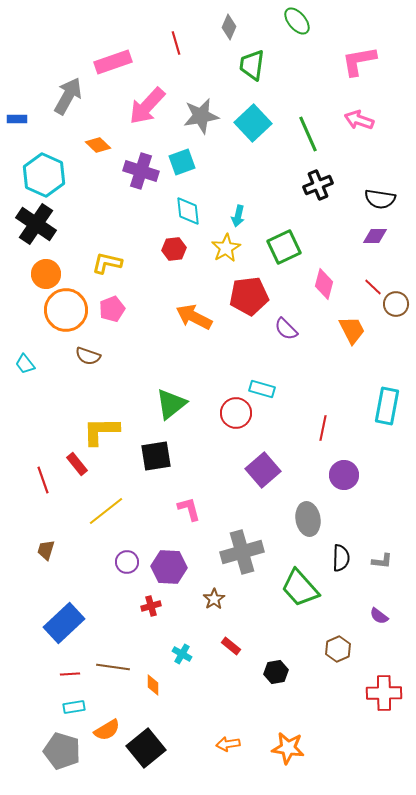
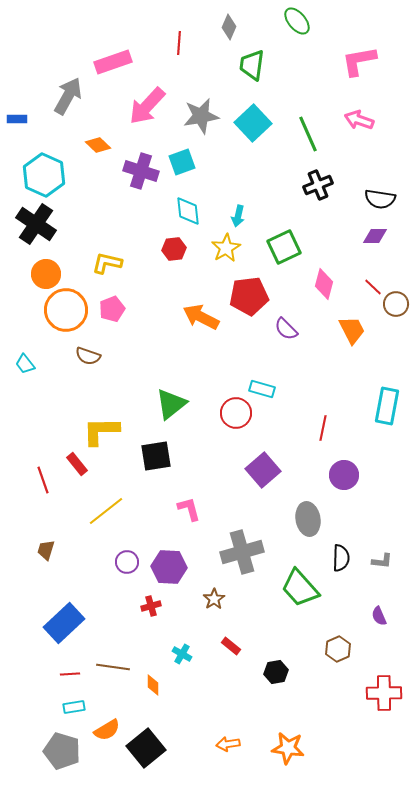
red line at (176, 43): moved 3 px right; rotated 20 degrees clockwise
orange arrow at (194, 317): moved 7 px right
purple semicircle at (379, 616): rotated 30 degrees clockwise
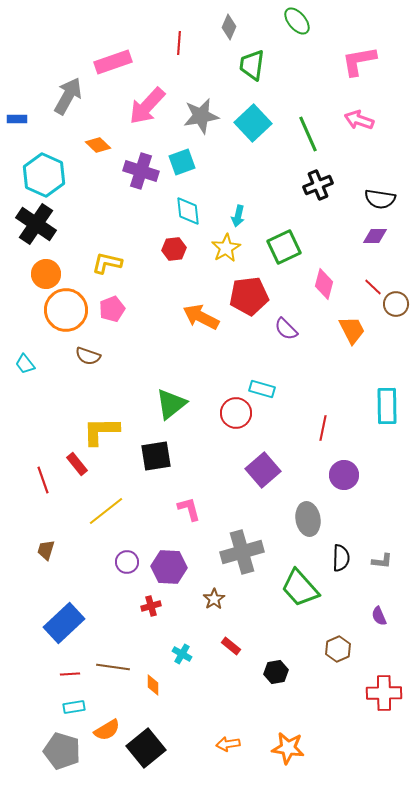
cyan rectangle at (387, 406): rotated 12 degrees counterclockwise
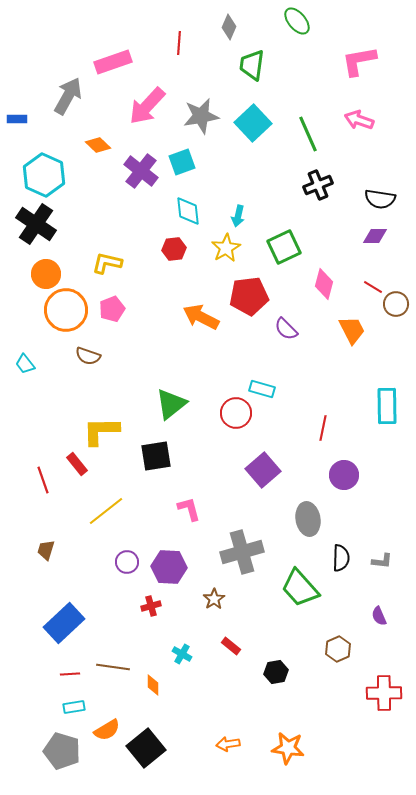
purple cross at (141, 171): rotated 20 degrees clockwise
red line at (373, 287): rotated 12 degrees counterclockwise
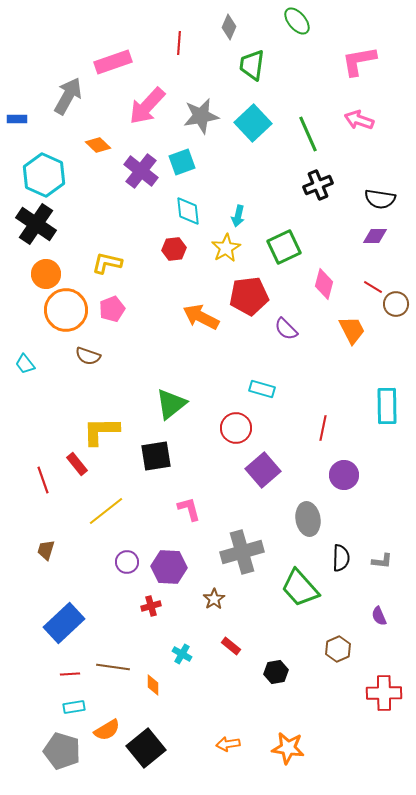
red circle at (236, 413): moved 15 px down
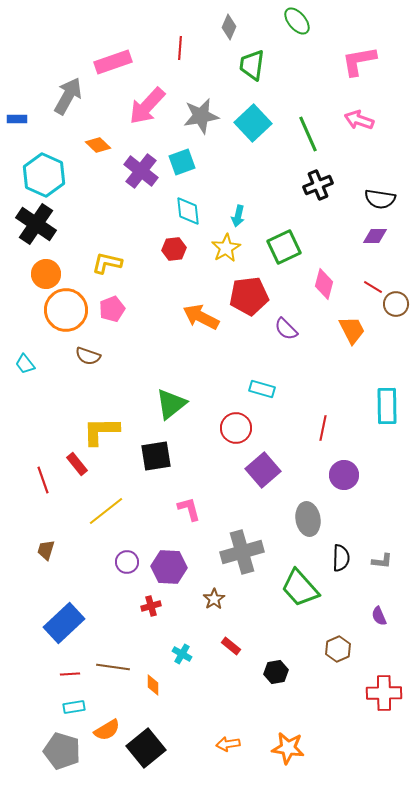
red line at (179, 43): moved 1 px right, 5 px down
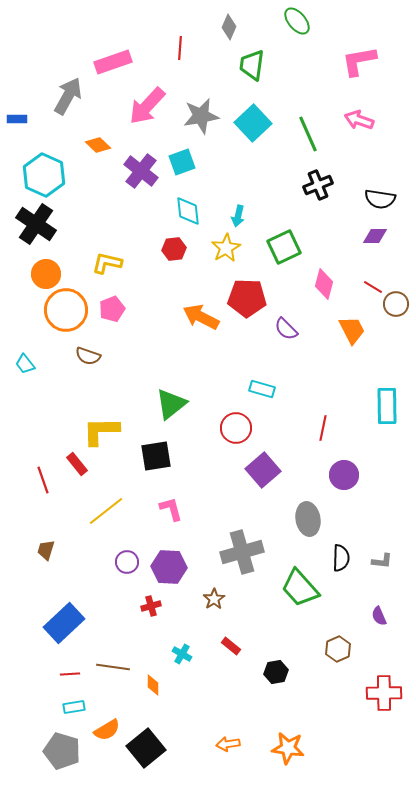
red pentagon at (249, 296): moved 2 px left, 2 px down; rotated 9 degrees clockwise
pink L-shape at (189, 509): moved 18 px left
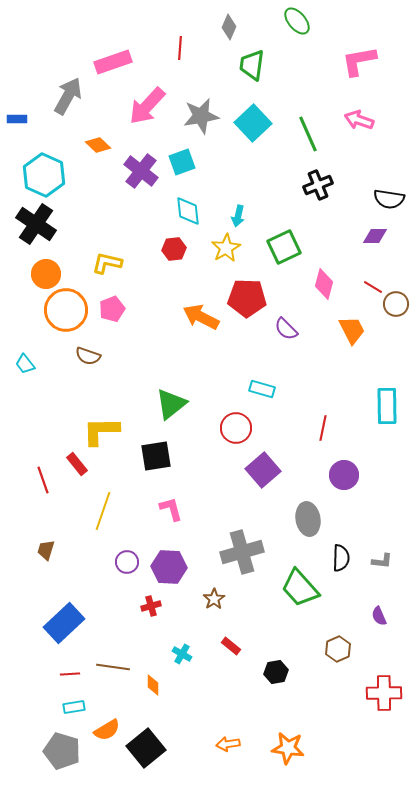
black semicircle at (380, 199): moved 9 px right
yellow line at (106, 511): moved 3 px left; rotated 33 degrees counterclockwise
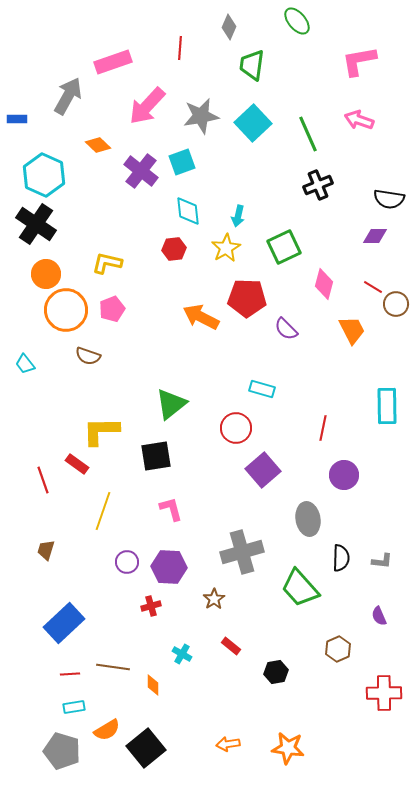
red rectangle at (77, 464): rotated 15 degrees counterclockwise
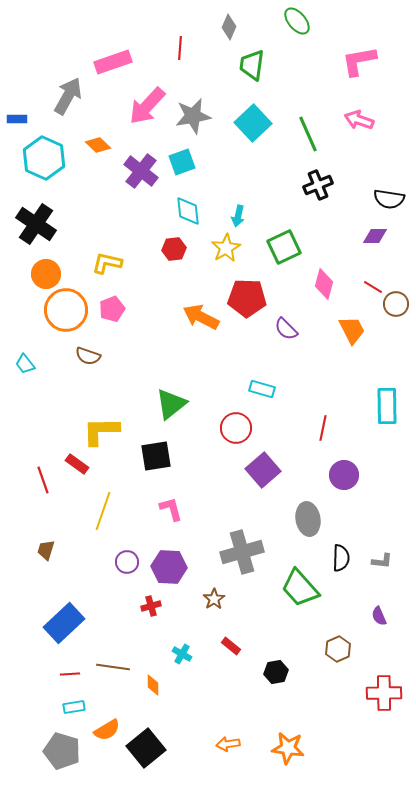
gray star at (201, 116): moved 8 px left
cyan hexagon at (44, 175): moved 17 px up
